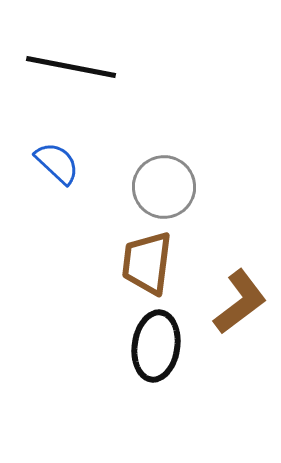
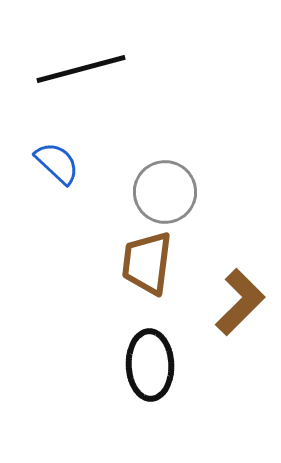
black line: moved 10 px right, 2 px down; rotated 26 degrees counterclockwise
gray circle: moved 1 px right, 5 px down
brown L-shape: rotated 8 degrees counterclockwise
black ellipse: moved 6 px left, 19 px down; rotated 10 degrees counterclockwise
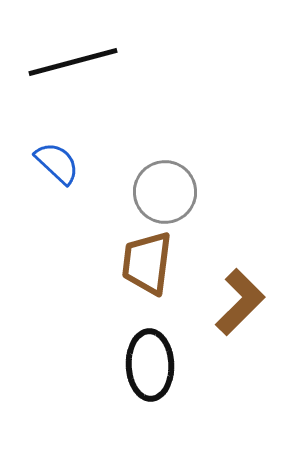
black line: moved 8 px left, 7 px up
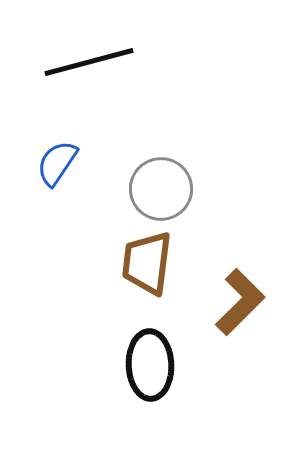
black line: moved 16 px right
blue semicircle: rotated 99 degrees counterclockwise
gray circle: moved 4 px left, 3 px up
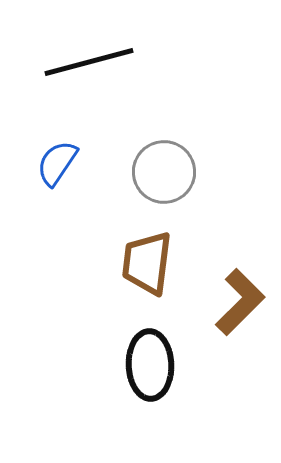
gray circle: moved 3 px right, 17 px up
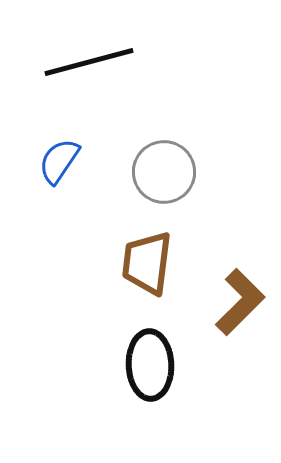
blue semicircle: moved 2 px right, 2 px up
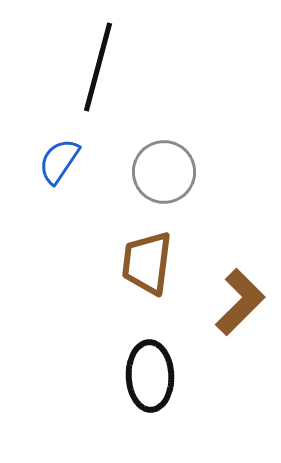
black line: moved 9 px right, 5 px down; rotated 60 degrees counterclockwise
black ellipse: moved 11 px down
